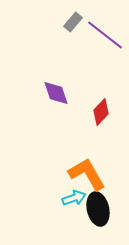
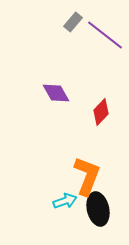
purple diamond: rotated 12 degrees counterclockwise
orange L-shape: moved 2 px down; rotated 51 degrees clockwise
cyan arrow: moved 9 px left, 3 px down
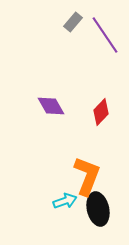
purple line: rotated 18 degrees clockwise
purple diamond: moved 5 px left, 13 px down
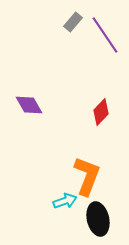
purple diamond: moved 22 px left, 1 px up
black ellipse: moved 10 px down
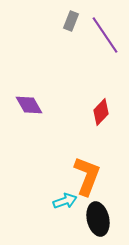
gray rectangle: moved 2 px left, 1 px up; rotated 18 degrees counterclockwise
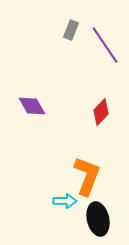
gray rectangle: moved 9 px down
purple line: moved 10 px down
purple diamond: moved 3 px right, 1 px down
cyan arrow: rotated 20 degrees clockwise
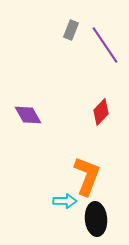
purple diamond: moved 4 px left, 9 px down
black ellipse: moved 2 px left; rotated 8 degrees clockwise
